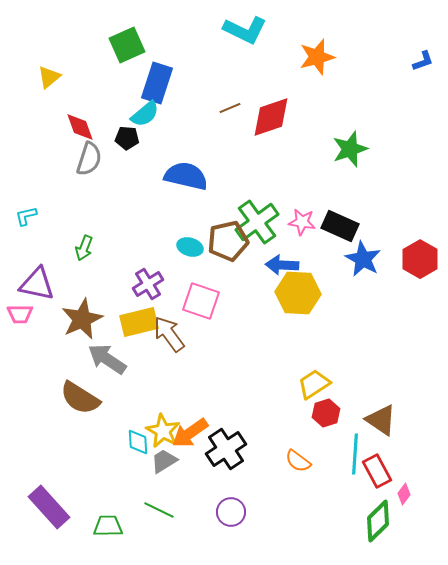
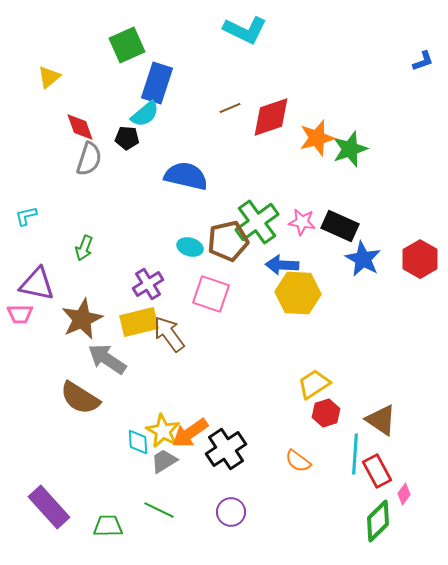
orange star at (317, 57): moved 81 px down
pink square at (201, 301): moved 10 px right, 7 px up
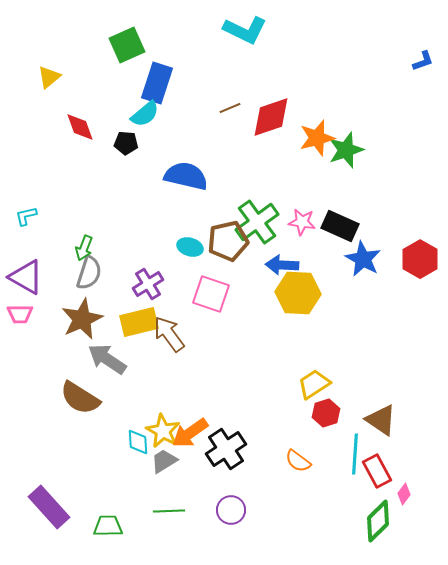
black pentagon at (127, 138): moved 1 px left, 5 px down
green star at (350, 149): moved 4 px left, 1 px down
gray semicircle at (89, 159): moved 114 px down
purple triangle at (37, 284): moved 11 px left, 7 px up; rotated 18 degrees clockwise
green line at (159, 510): moved 10 px right, 1 px down; rotated 28 degrees counterclockwise
purple circle at (231, 512): moved 2 px up
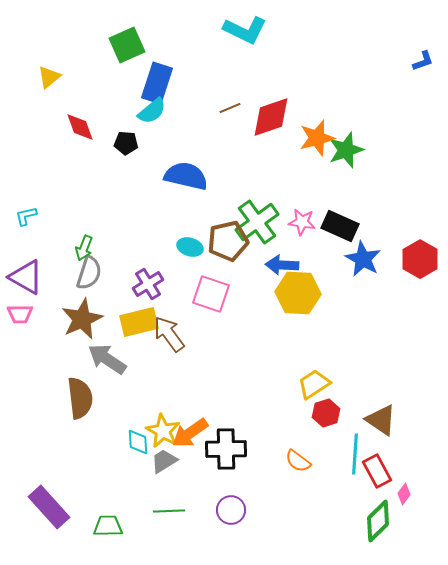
cyan semicircle at (145, 114): moved 7 px right, 3 px up
brown semicircle at (80, 398): rotated 129 degrees counterclockwise
black cross at (226, 449): rotated 33 degrees clockwise
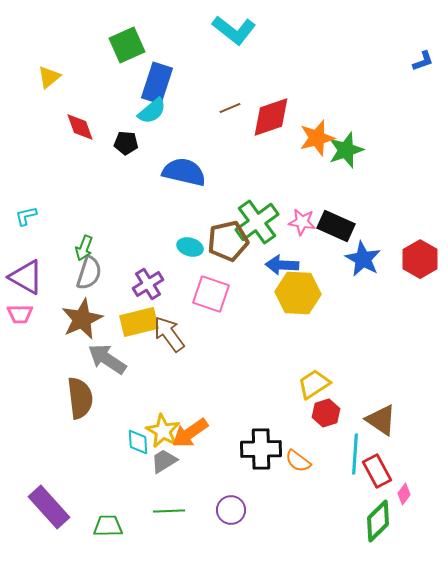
cyan L-shape at (245, 30): moved 11 px left; rotated 12 degrees clockwise
blue semicircle at (186, 176): moved 2 px left, 4 px up
black rectangle at (340, 226): moved 4 px left
black cross at (226, 449): moved 35 px right
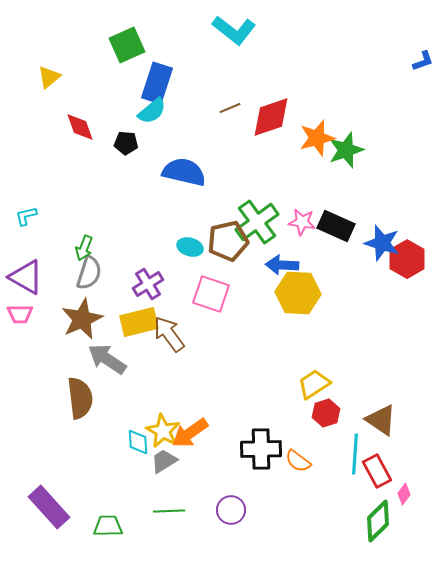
blue star at (363, 259): moved 19 px right, 16 px up; rotated 12 degrees counterclockwise
red hexagon at (420, 259): moved 13 px left
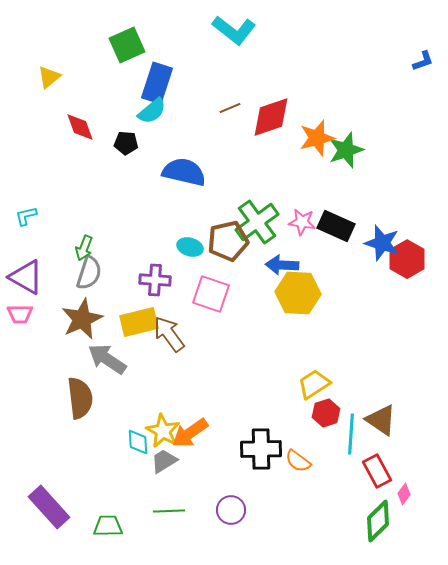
purple cross at (148, 284): moved 7 px right, 4 px up; rotated 36 degrees clockwise
cyan line at (355, 454): moved 4 px left, 20 px up
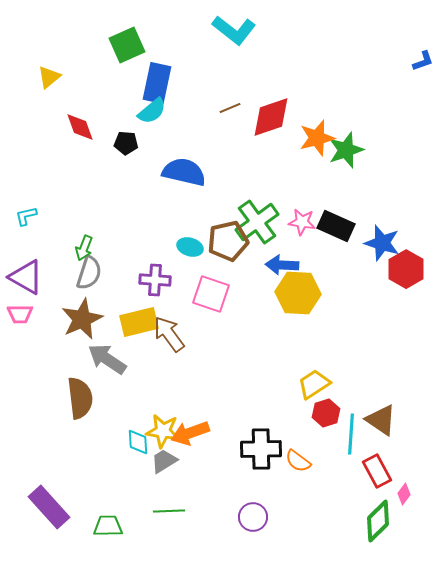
blue rectangle at (157, 83): rotated 6 degrees counterclockwise
red hexagon at (407, 259): moved 1 px left, 10 px down
yellow star at (163, 431): rotated 20 degrees counterclockwise
orange arrow at (190, 433): rotated 15 degrees clockwise
purple circle at (231, 510): moved 22 px right, 7 px down
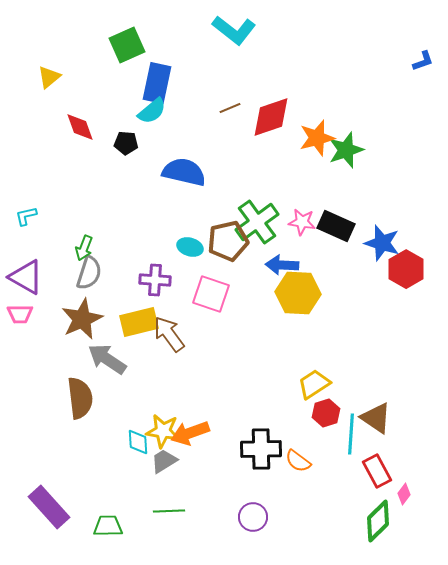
brown triangle at (381, 420): moved 5 px left, 2 px up
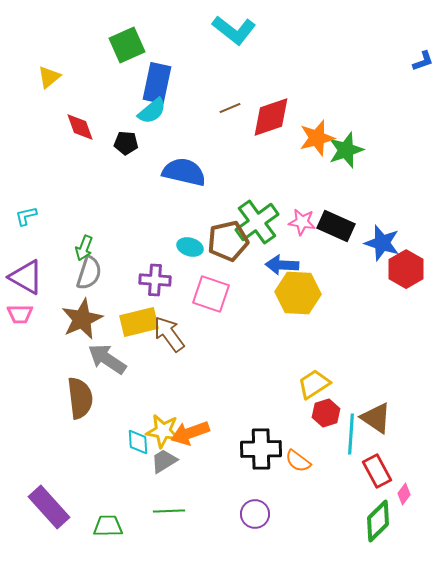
purple circle at (253, 517): moved 2 px right, 3 px up
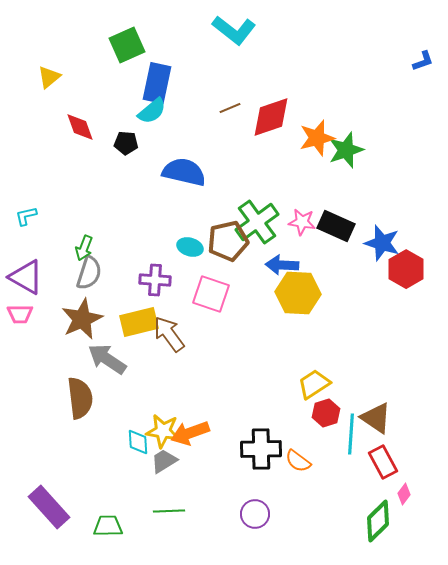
red rectangle at (377, 471): moved 6 px right, 9 px up
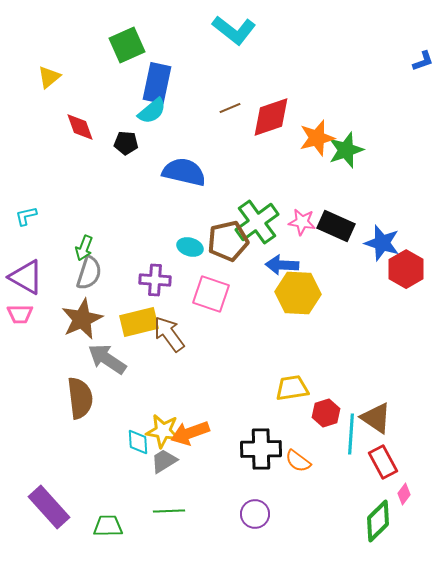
yellow trapezoid at (314, 384): moved 22 px left, 4 px down; rotated 24 degrees clockwise
